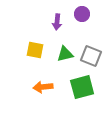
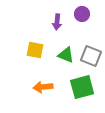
green triangle: moved 1 px right, 1 px down; rotated 36 degrees clockwise
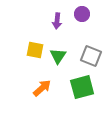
purple arrow: moved 1 px up
green triangle: moved 8 px left, 1 px down; rotated 42 degrees clockwise
orange arrow: moved 1 px left, 1 px down; rotated 144 degrees clockwise
